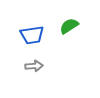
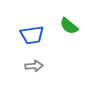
green semicircle: rotated 108 degrees counterclockwise
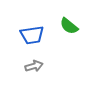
gray arrow: rotated 12 degrees counterclockwise
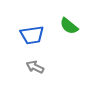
gray arrow: moved 1 px right, 1 px down; rotated 138 degrees counterclockwise
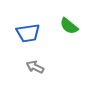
blue trapezoid: moved 4 px left, 2 px up
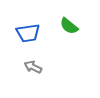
gray arrow: moved 2 px left
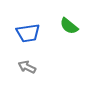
gray arrow: moved 6 px left
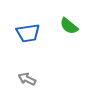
gray arrow: moved 12 px down
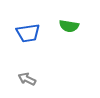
green semicircle: rotated 30 degrees counterclockwise
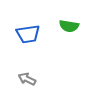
blue trapezoid: moved 1 px down
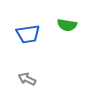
green semicircle: moved 2 px left, 1 px up
